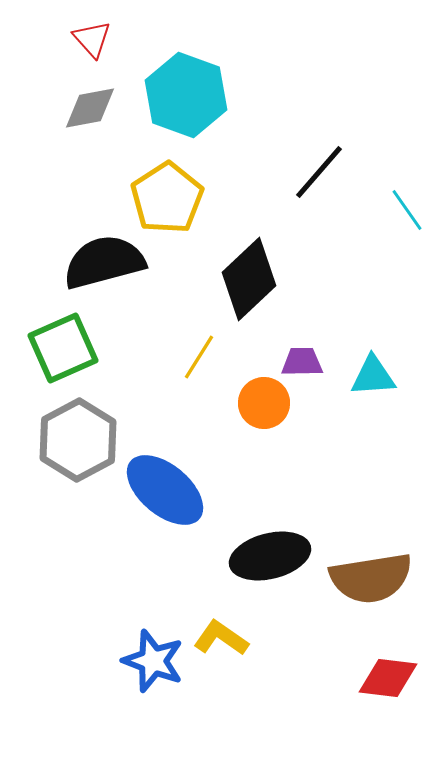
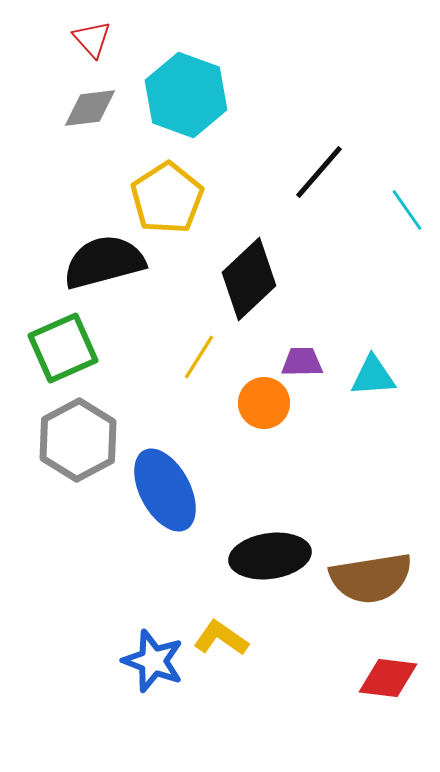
gray diamond: rotated 4 degrees clockwise
blue ellipse: rotated 22 degrees clockwise
black ellipse: rotated 6 degrees clockwise
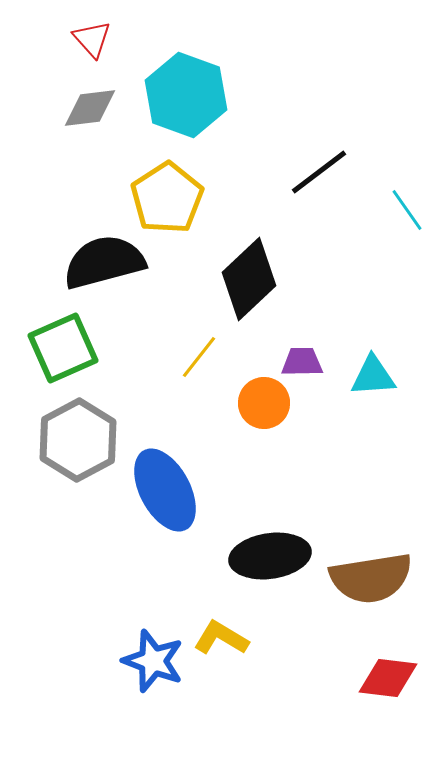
black line: rotated 12 degrees clockwise
yellow line: rotated 6 degrees clockwise
yellow L-shape: rotated 4 degrees counterclockwise
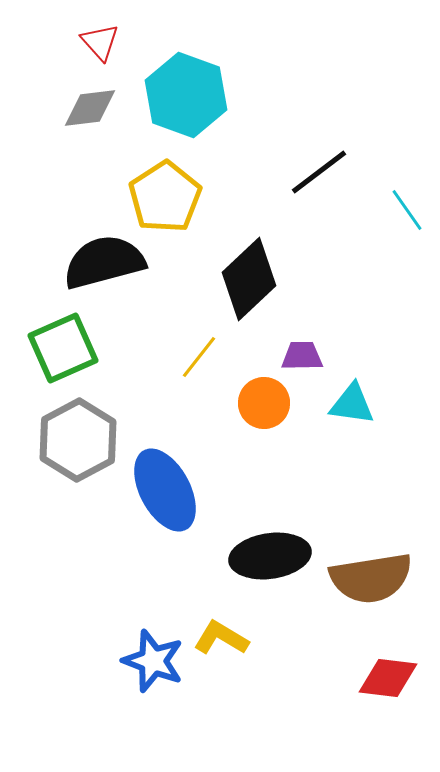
red triangle: moved 8 px right, 3 px down
yellow pentagon: moved 2 px left, 1 px up
purple trapezoid: moved 6 px up
cyan triangle: moved 21 px left, 28 px down; rotated 12 degrees clockwise
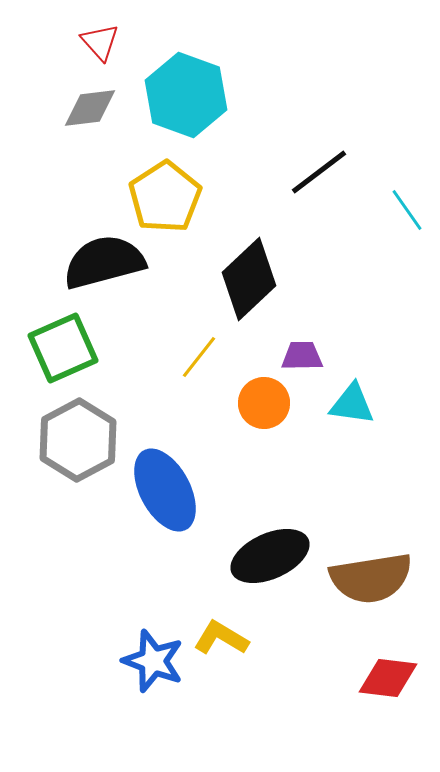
black ellipse: rotated 16 degrees counterclockwise
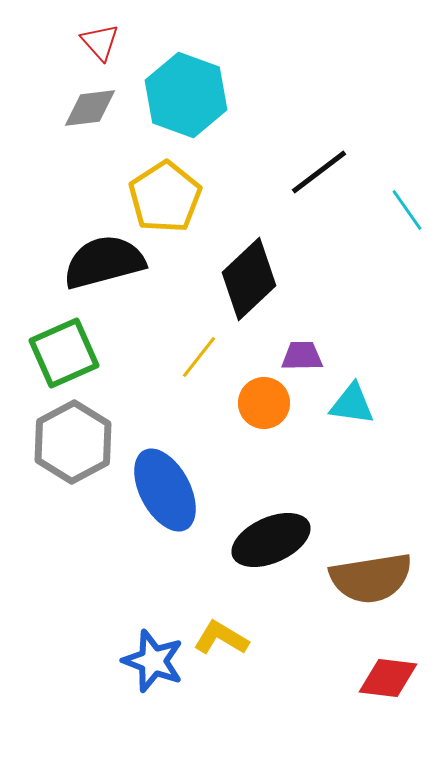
green square: moved 1 px right, 5 px down
gray hexagon: moved 5 px left, 2 px down
black ellipse: moved 1 px right, 16 px up
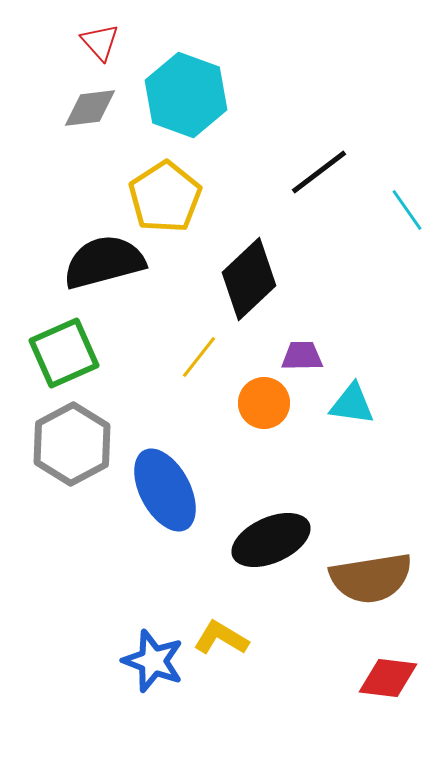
gray hexagon: moved 1 px left, 2 px down
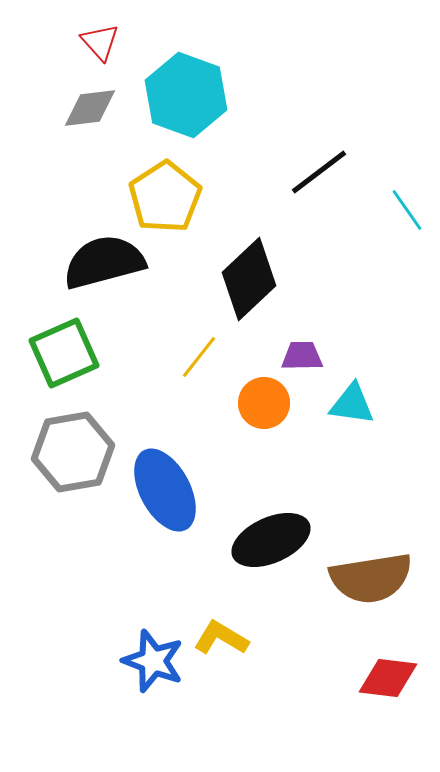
gray hexagon: moved 1 px right, 8 px down; rotated 18 degrees clockwise
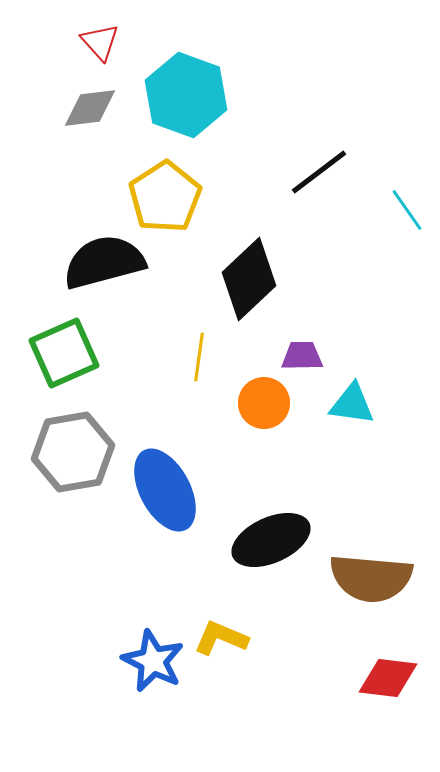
yellow line: rotated 30 degrees counterclockwise
brown semicircle: rotated 14 degrees clockwise
yellow L-shape: rotated 8 degrees counterclockwise
blue star: rotated 6 degrees clockwise
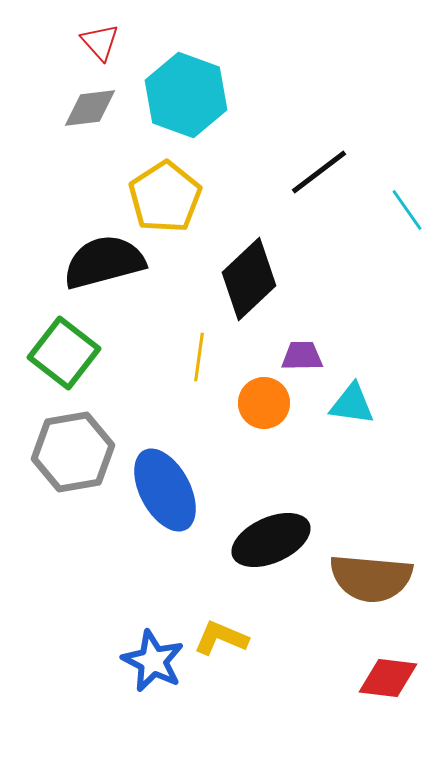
green square: rotated 28 degrees counterclockwise
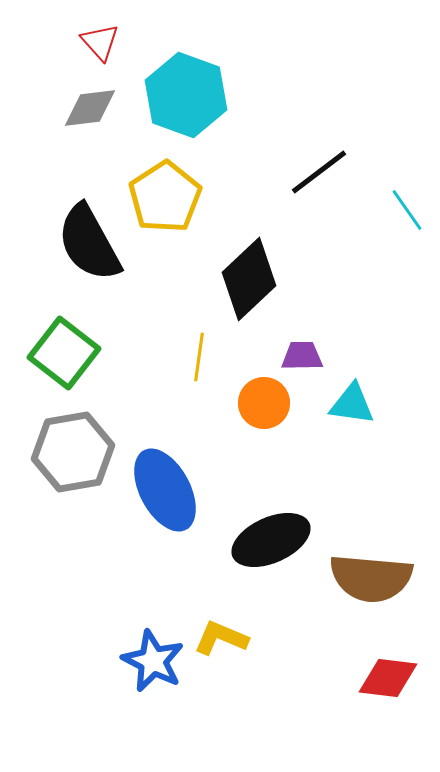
black semicircle: moved 15 px left, 19 px up; rotated 104 degrees counterclockwise
